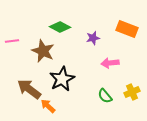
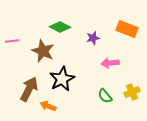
brown arrow: rotated 80 degrees clockwise
orange arrow: rotated 21 degrees counterclockwise
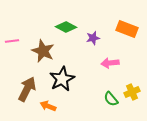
green diamond: moved 6 px right
brown arrow: moved 2 px left
green semicircle: moved 6 px right, 3 px down
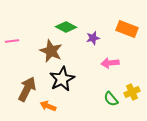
brown star: moved 8 px right
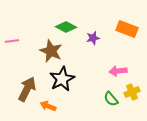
pink arrow: moved 8 px right, 8 px down
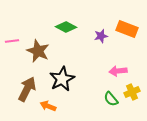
purple star: moved 8 px right, 2 px up
brown star: moved 13 px left
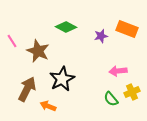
pink line: rotated 64 degrees clockwise
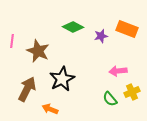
green diamond: moved 7 px right
pink line: rotated 40 degrees clockwise
green semicircle: moved 1 px left
orange arrow: moved 2 px right, 3 px down
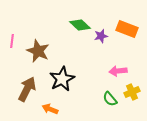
green diamond: moved 7 px right, 2 px up; rotated 15 degrees clockwise
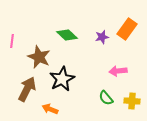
green diamond: moved 13 px left, 10 px down
orange rectangle: rotated 75 degrees counterclockwise
purple star: moved 1 px right, 1 px down
brown star: moved 1 px right, 6 px down
yellow cross: moved 9 px down; rotated 28 degrees clockwise
green semicircle: moved 4 px left, 1 px up
